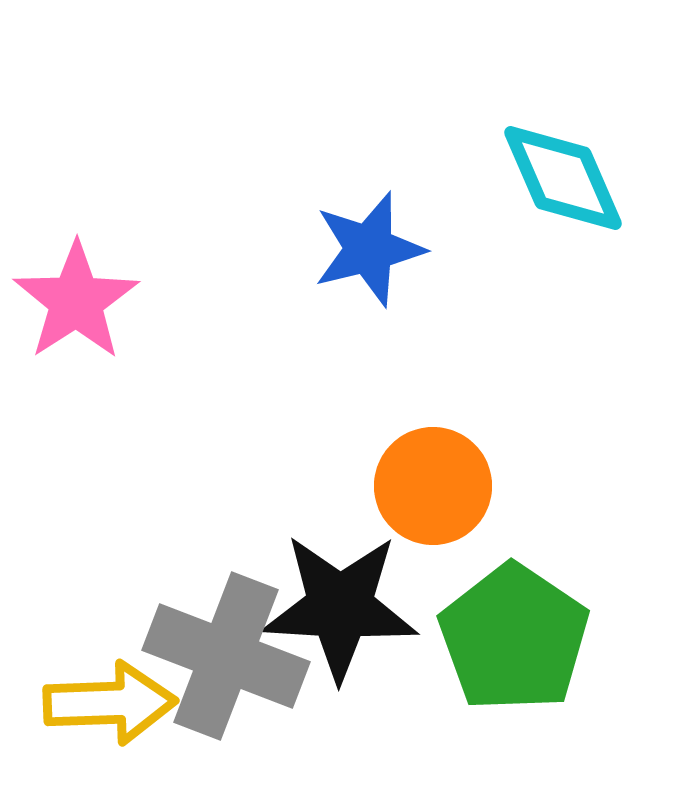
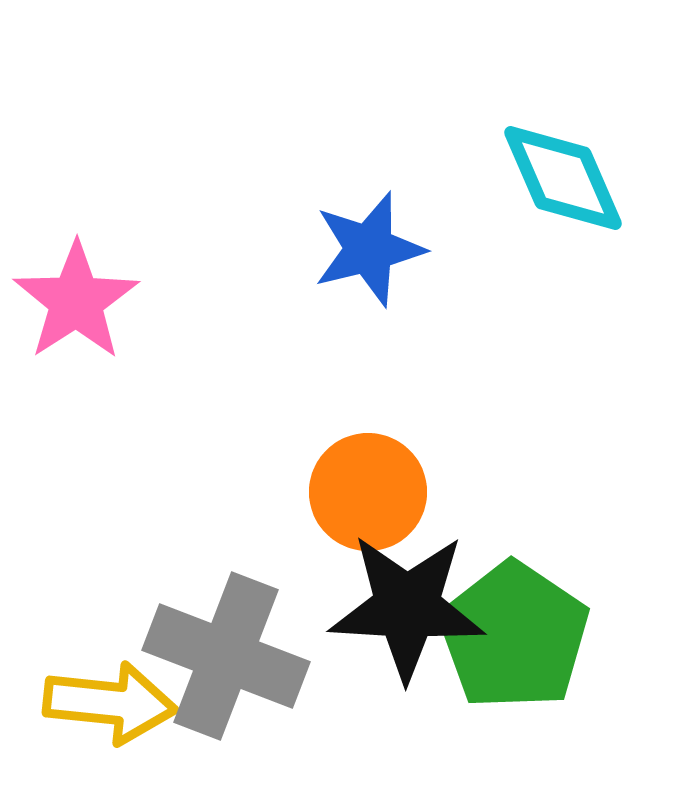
orange circle: moved 65 px left, 6 px down
black star: moved 67 px right
green pentagon: moved 2 px up
yellow arrow: rotated 8 degrees clockwise
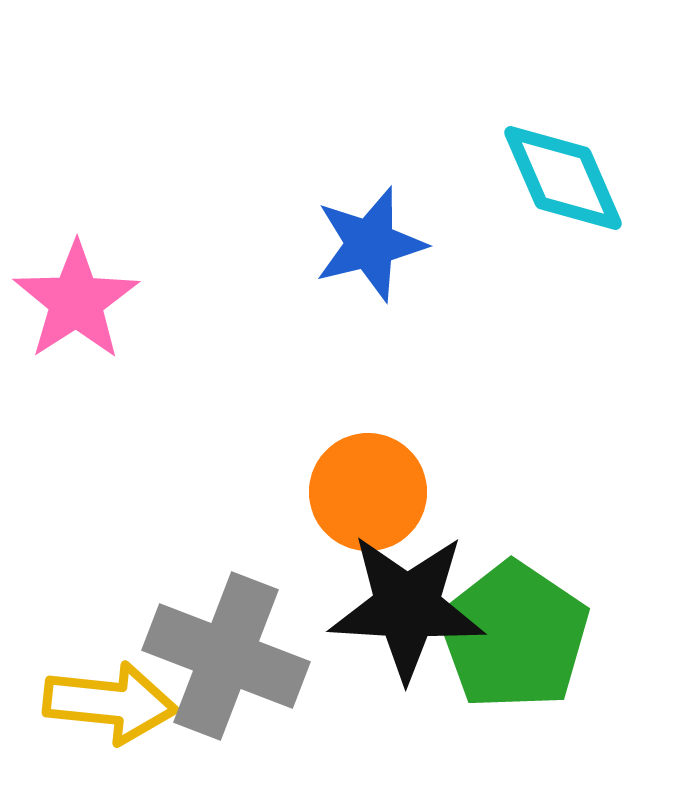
blue star: moved 1 px right, 5 px up
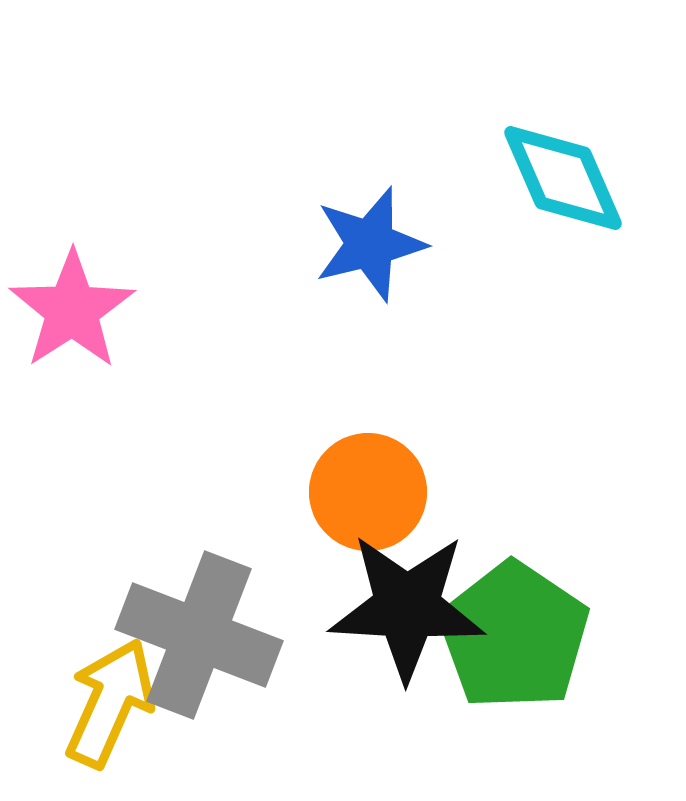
pink star: moved 4 px left, 9 px down
gray cross: moved 27 px left, 21 px up
yellow arrow: rotated 72 degrees counterclockwise
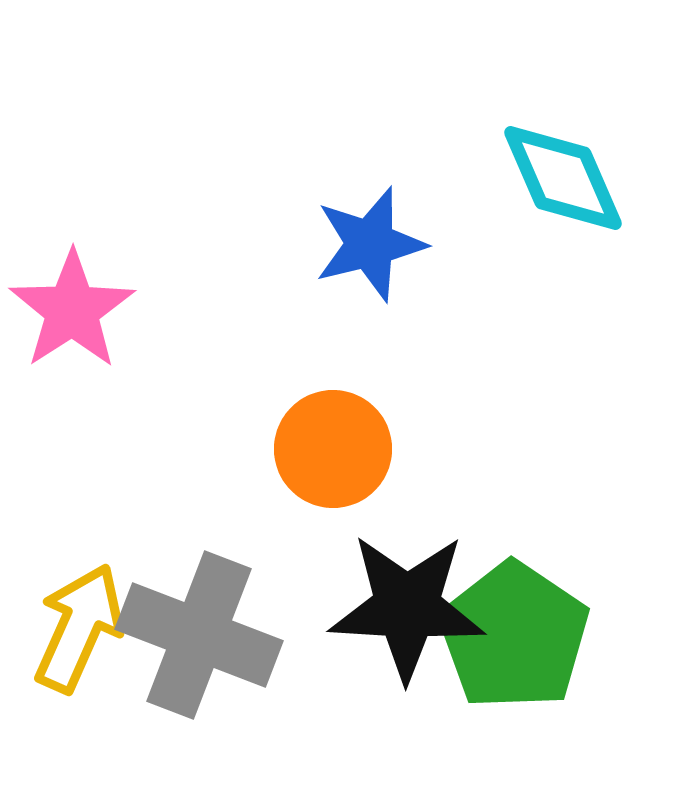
orange circle: moved 35 px left, 43 px up
yellow arrow: moved 31 px left, 75 px up
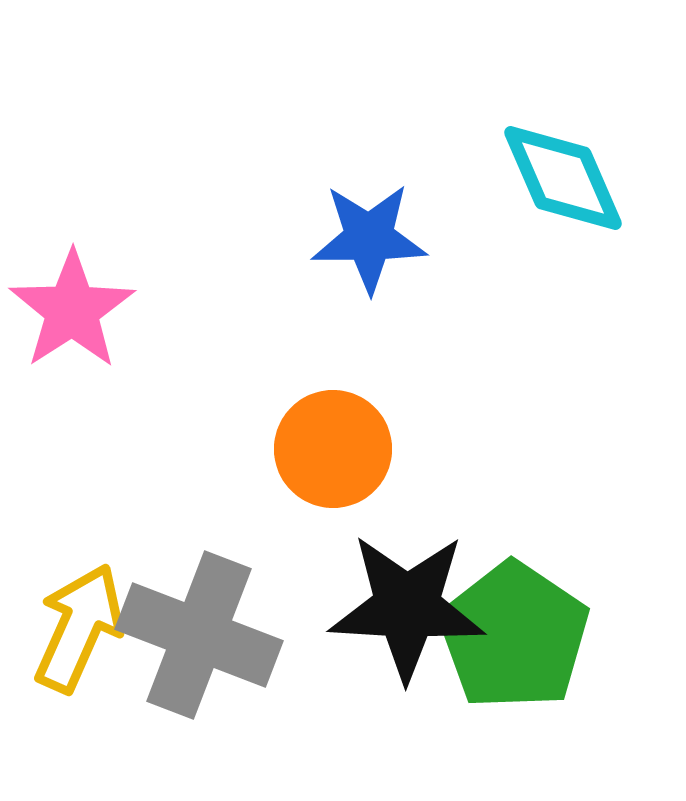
blue star: moved 1 px left, 6 px up; rotated 14 degrees clockwise
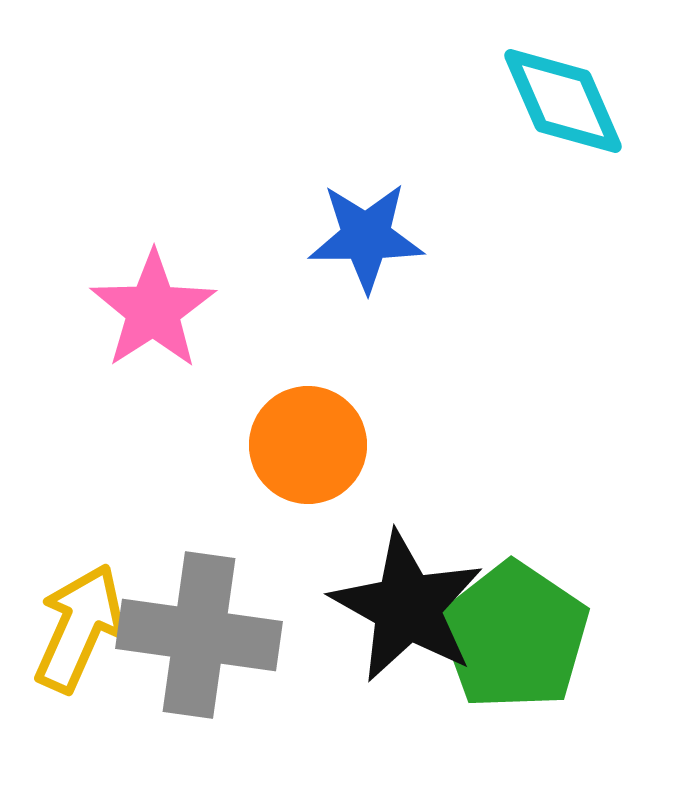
cyan diamond: moved 77 px up
blue star: moved 3 px left, 1 px up
pink star: moved 81 px right
orange circle: moved 25 px left, 4 px up
black star: rotated 26 degrees clockwise
gray cross: rotated 13 degrees counterclockwise
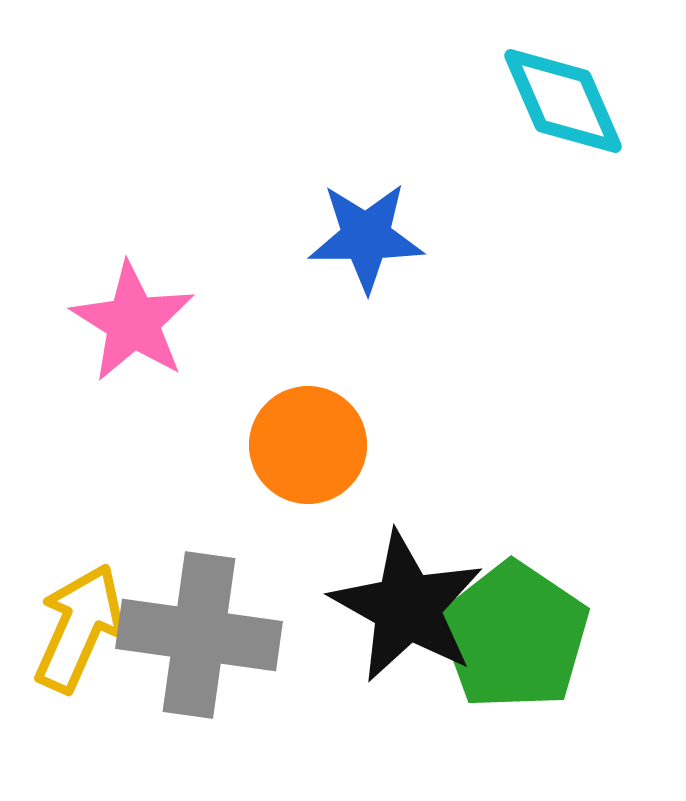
pink star: moved 20 px left, 12 px down; rotated 7 degrees counterclockwise
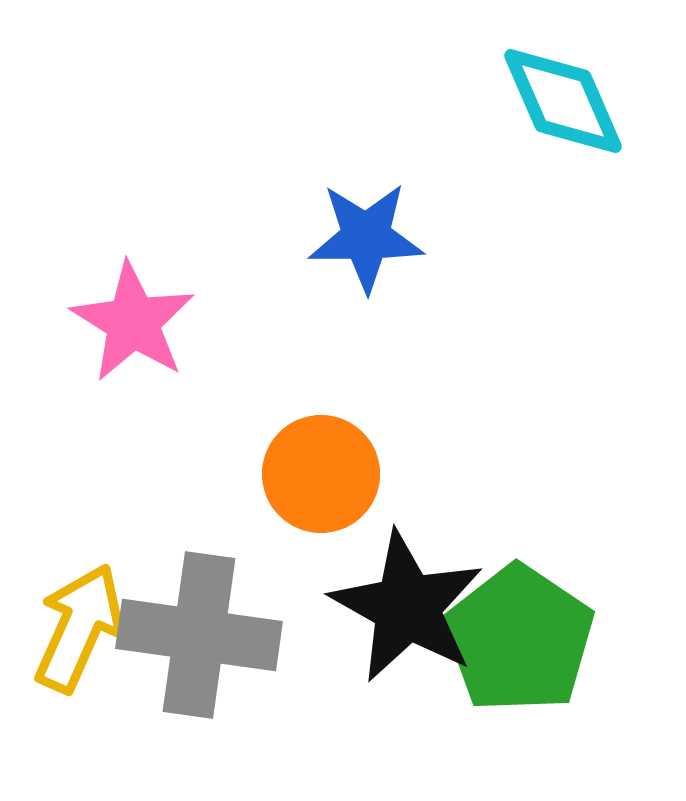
orange circle: moved 13 px right, 29 px down
green pentagon: moved 5 px right, 3 px down
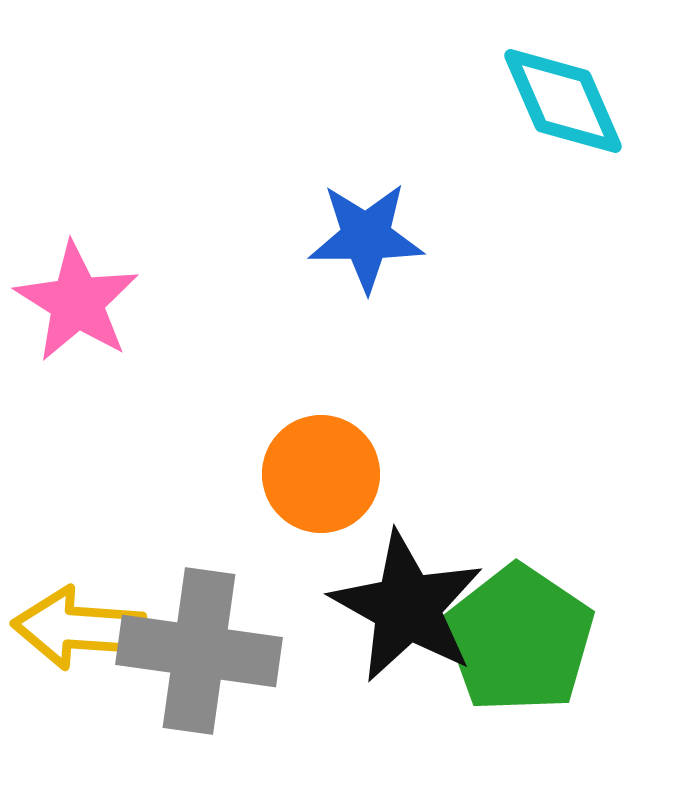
pink star: moved 56 px left, 20 px up
yellow arrow: rotated 110 degrees counterclockwise
gray cross: moved 16 px down
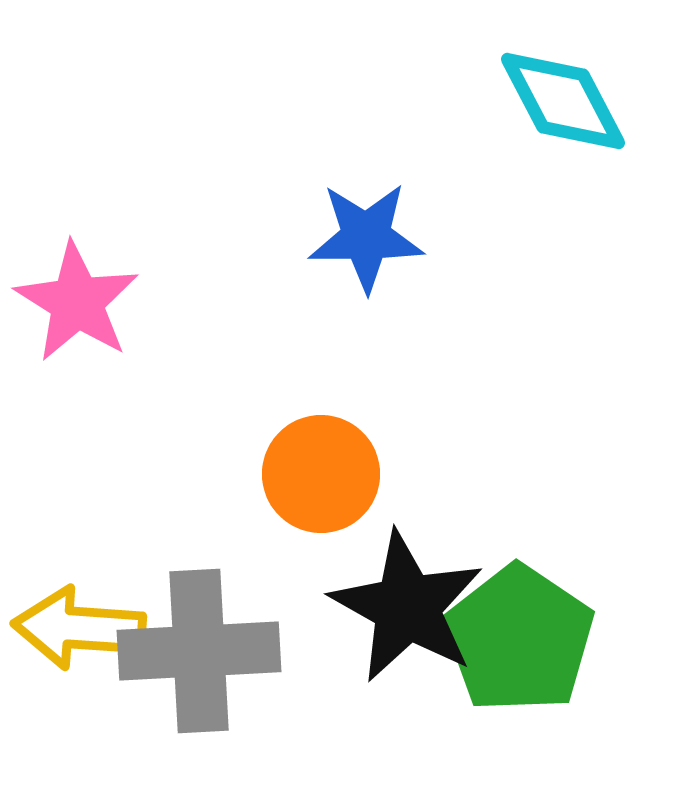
cyan diamond: rotated 4 degrees counterclockwise
gray cross: rotated 11 degrees counterclockwise
